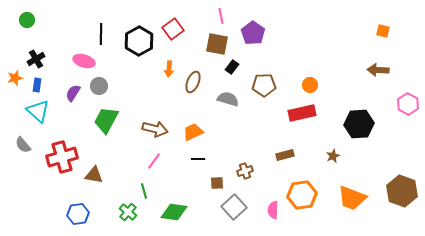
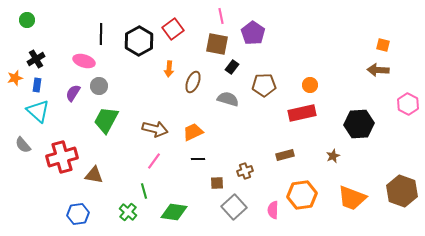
orange square at (383, 31): moved 14 px down
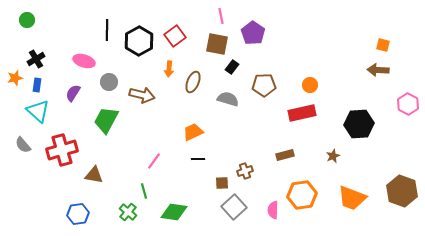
red square at (173, 29): moved 2 px right, 7 px down
black line at (101, 34): moved 6 px right, 4 px up
gray circle at (99, 86): moved 10 px right, 4 px up
brown arrow at (155, 129): moved 13 px left, 34 px up
red cross at (62, 157): moved 7 px up
brown square at (217, 183): moved 5 px right
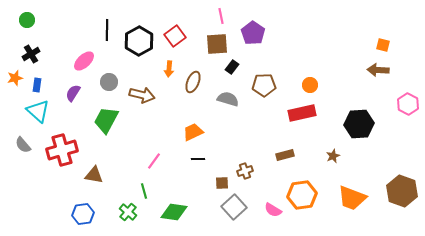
brown square at (217, 44): rotated 15 degrees counterclockwise
black cross at (36, 59): moved 5 px left, 5 px up
pink ellipse at (84, 61): rotated 60 degrees counterclockwise
pink semicircle at (273, 210): rotated 60 degrees counterclockwise
blue hexagon at (78, 214): moved 5 px right
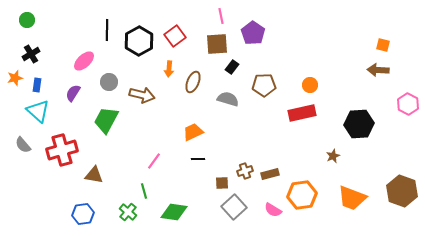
brown rectangle at (285, 155): moved 15 px left, 19 px down
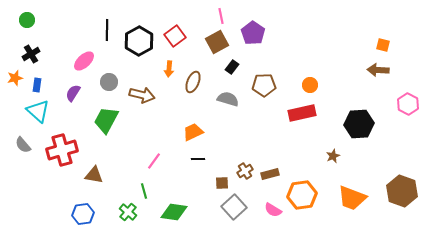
brown square at (217, 44): moved 2 px up; rotated 25 degrees counterclockwise
brown cross at (245, 171): rotated 14 degrees counterclockwise
